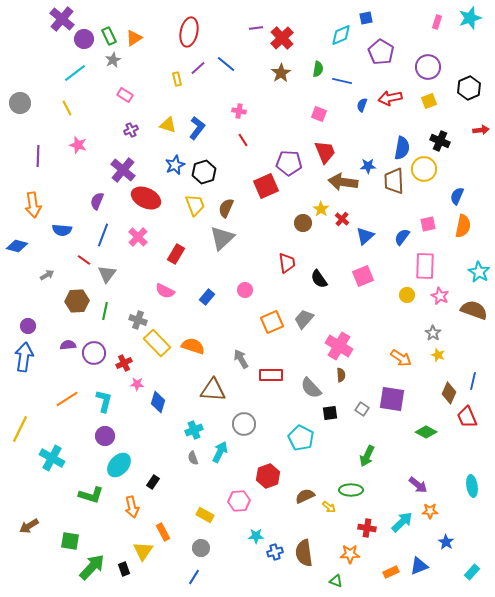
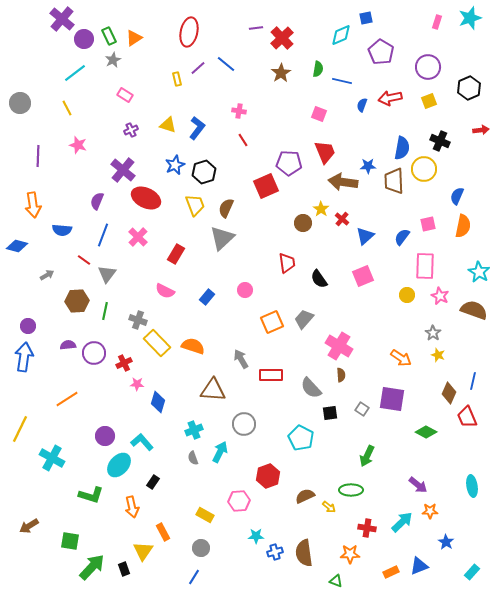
cyan L-shape at (104, 401): moved 38 px right, 41 px down; rotated 55 degrees counterclockwise
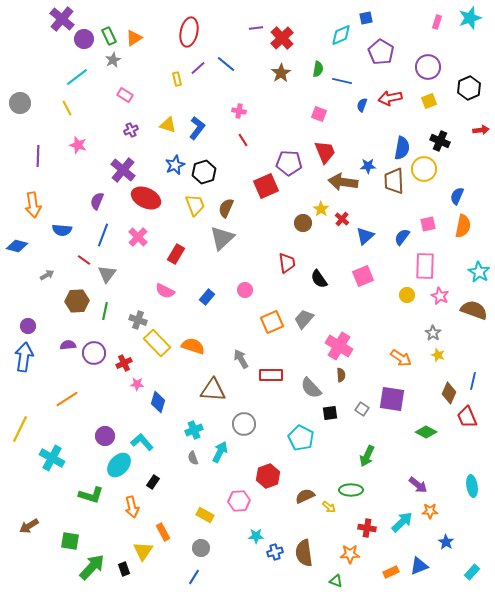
cyan line at (75, 73): moved 2 px right, 4 px down
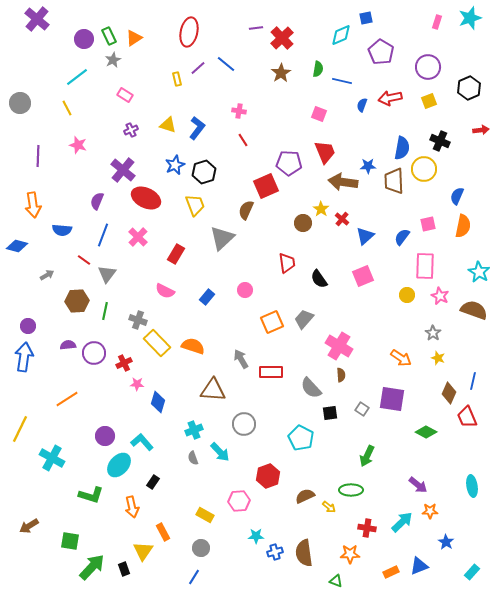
purple cross at (62, 19): moved 25 px left
brown semicircle at (226, 208): moved 20 px right, 2 px down
yellow star at (438, 355): moved 3 px down
red rectangle at (271, 375): moved 3 px up
cyan arrow at (220, 452): rotated 110 degrees clockwise
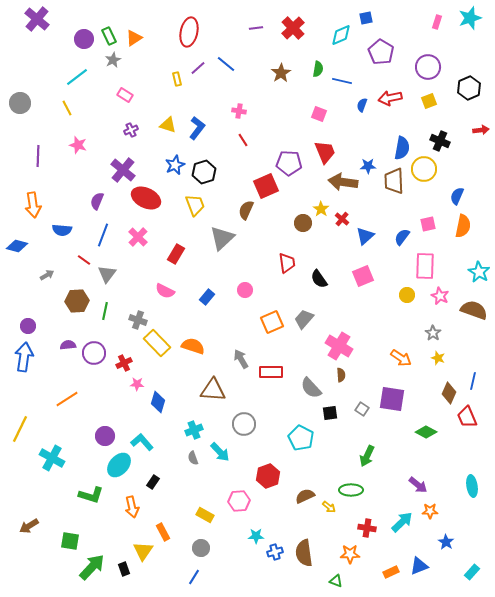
red cross at (282, 38): moved 11 px right, 10 px up
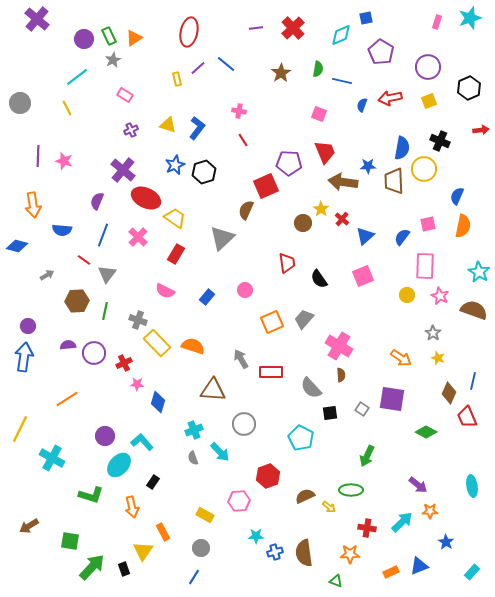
pink star at (78, 145): moved 14 px left, 16 px down
yellow trapezoid at (195, 205): moved 20 px left, 13 px down; rotated 35 degrees counterclockwise
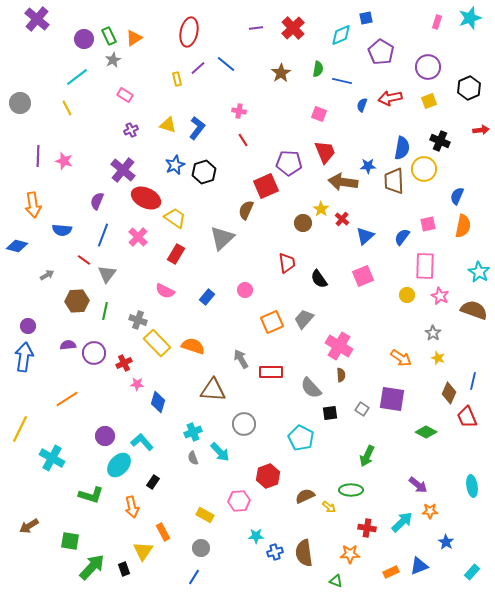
cyan cross at (194, 430): moved 1 px left, 2 px down
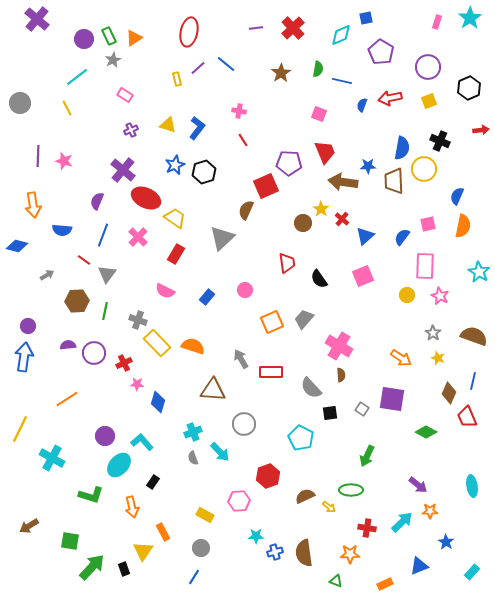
cyan star at (470, 18): rotated 15 degrees counterclockwise
brown semicircle at (474, 310): moved 26 px down
orange rectangle at (391, 572): moved 6 px left, 12 px down
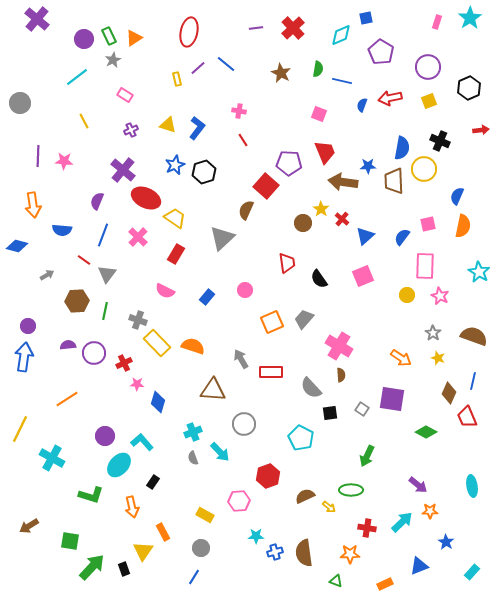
brown star at (281, 73): rotated 12 degrees counterclockwise
yellow line at (67, 108): moved 17 px right, 13 px down
pink star at (64, 161): rotated 12 degrees counterclockwise
red square at (266, 186): rotated 25 degrees counterclockwise
